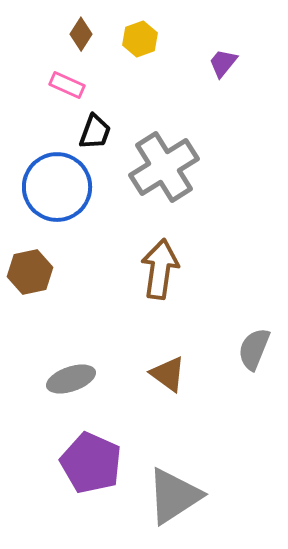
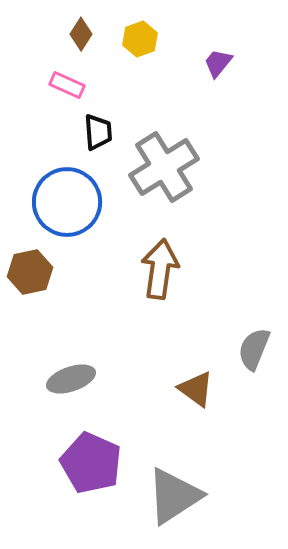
purple trapezoid: moved 5 px left
black trapezoid: moved 3 px right; rotated 24 degrees counterclockwise
blue circle: moved 10 px right, 15 px down
brown triangle: moved 28 px right, 15 px down
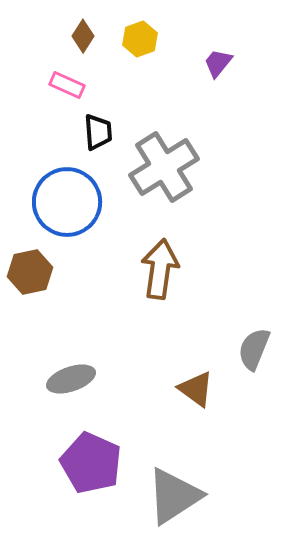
brown diamond: moved 2 px right, 2 px down
